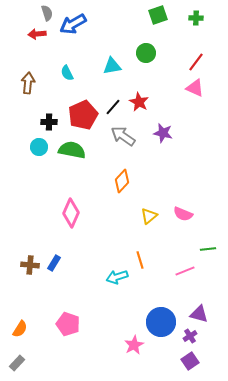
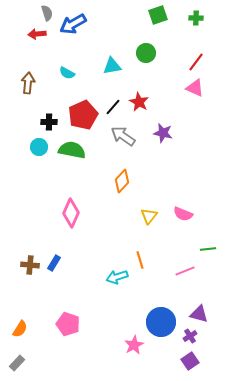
cyan semicircle: rotated 35 degrees counterclockwise
yellow triangle: rotated 12 degrees counterclockwise
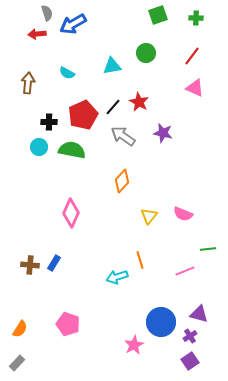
red line: moved 4 px left, 6 px up
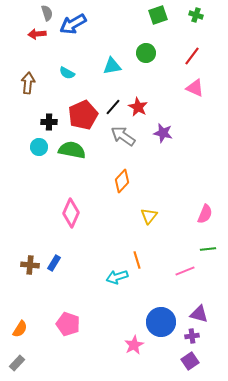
green cross: moved 3 px up; rotated 16 degrees clockwise
red star: moved 1 px left, 5 px down
pink semicircle: moved 22 px right; rotated 90 degrees counterclockwise
orange line: moved 3 px left
purple cross: moved 2 px right; rotated 24 degrees clockwise
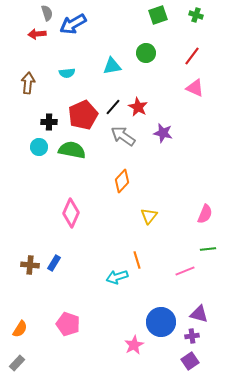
cyan semicircle: rotated 35 degrees counterclockwise
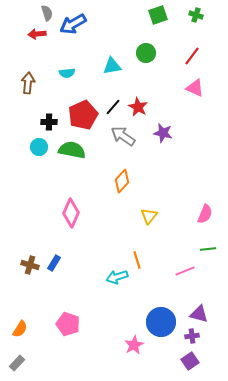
brown cross: rotated 12 degrees clockwise
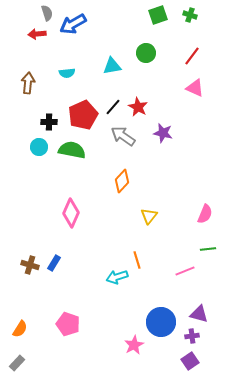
green cross: moved 6 px left
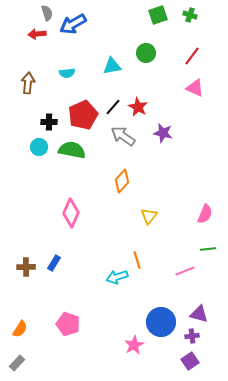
brown cross: moved 4 px left, 2 px down; rotated 18 degrees counterclockwise
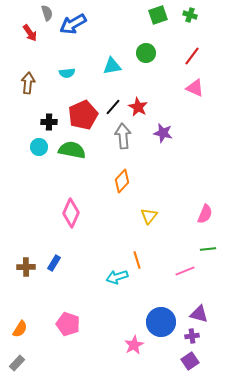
red arrow: moved 7 px left, 1 px up; rotated 120 degrees counterclockwise
gray arrow: rotated 50 degrees clockwise
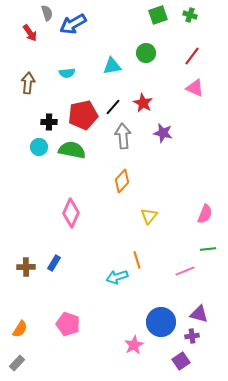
red star: moved 5 px right, 4 px up
red pentagon: rotated 12 degrees clockwise
purple square: moved 9 px left
